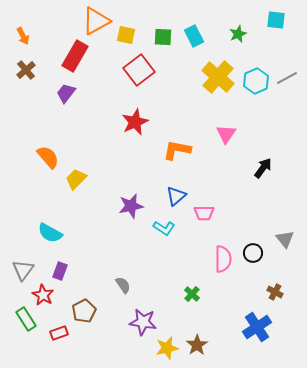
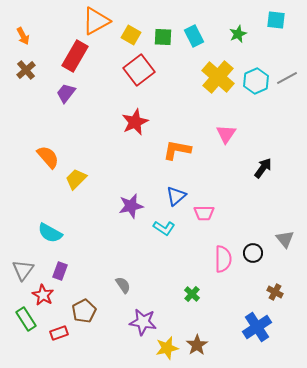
yellow square at (126, 35): moved 5 px right; rotated 18 degrees clockwise
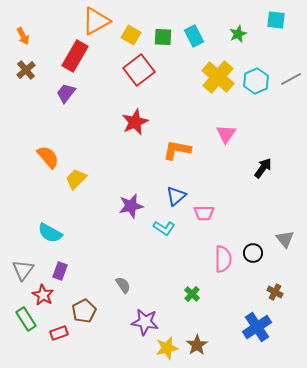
gray line at (287, 78): moved 4 px right, 1 px down
purple star at (143, 322): moved 2 px right
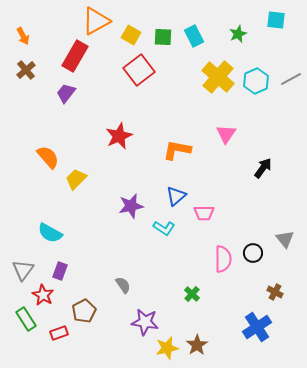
red star at (135, 122): moved 16 px left, 14 px down
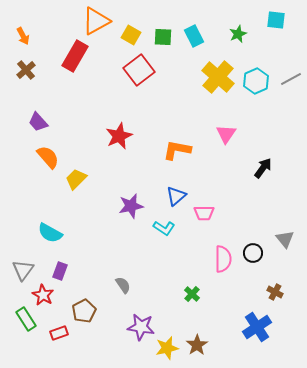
purple trapezoid at (66, 93): moved 28 px left, 29 px down; rotated 80 degrees counterclockwise
purple star at (145, 322): moved 4 px left, 5 px down
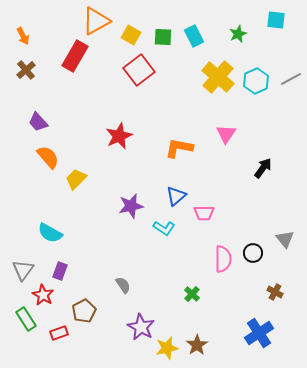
orange L-shape at (177, 150): moved 2 px right, 2 px up
purple star at (141, 327): rotated 20 degrees clockwise
blue cross at (257, 327): moved 2 px right, 6 px down
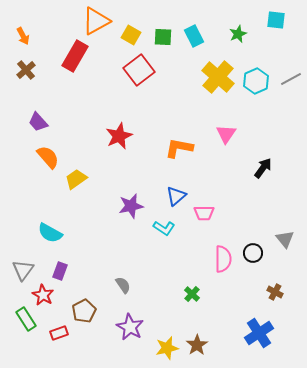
yellow trapezoid at (76, 179): rotated 10 degrees clockwise
purple star at (141, 327): moved 11 px left
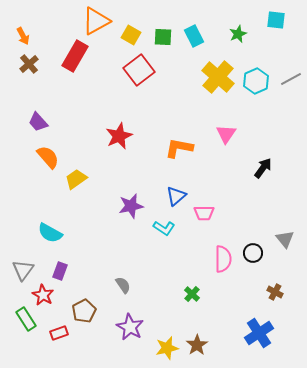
brown cross at (26, 70): moved 3 px right, 6 px up
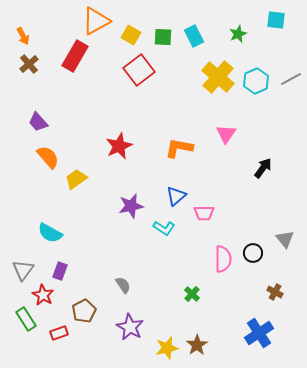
red star at (119, 136): moved 10 px down
